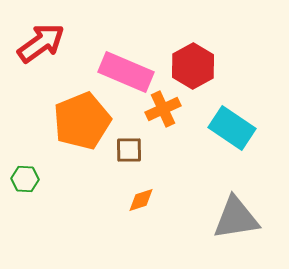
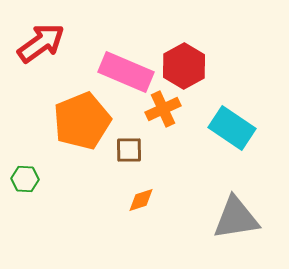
red hexagon: moved 9 px left
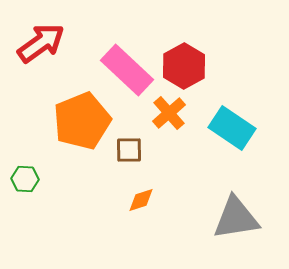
pink rectangle: moved 1 px right, 2 px up; rotated 20 degrees clockwise
orange cross: moved 6 px right, 4 px down; rotated 16 degrees counterclockwise
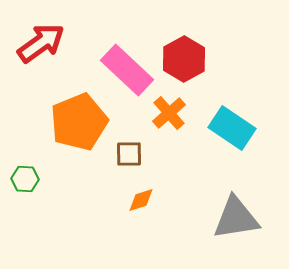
red hexagon: moved 7 px up
orange pentagon: moved 3 px left, 1 px down
brown square: moved 4 px down
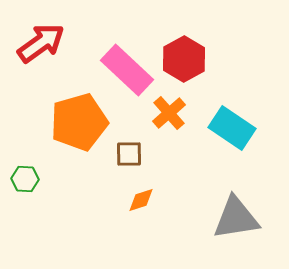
orange pentagon: rotated 6 degrees clockwise
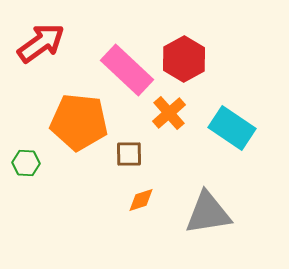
orange pentagon: rotated 22 degrees clockwise
green hexagon: moved 1 px right, 16 px up
gray triangle: moved 28 px left, 5 px up
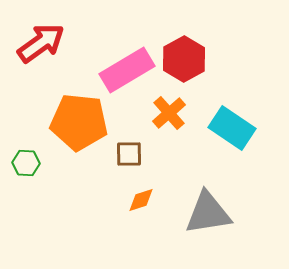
pink rectangle: rotated 74 degrees counterclockwise
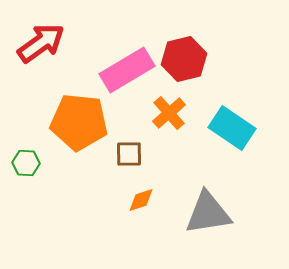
red hexagon: rotated 15 degrees clockwise
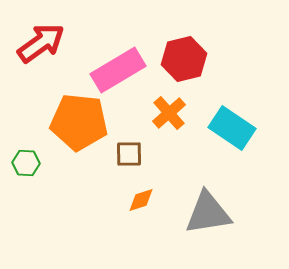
pink rectangle: moved 9 px left
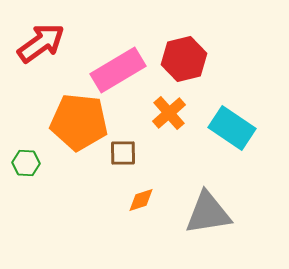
brown square: moved 6 px left, 1 px up
